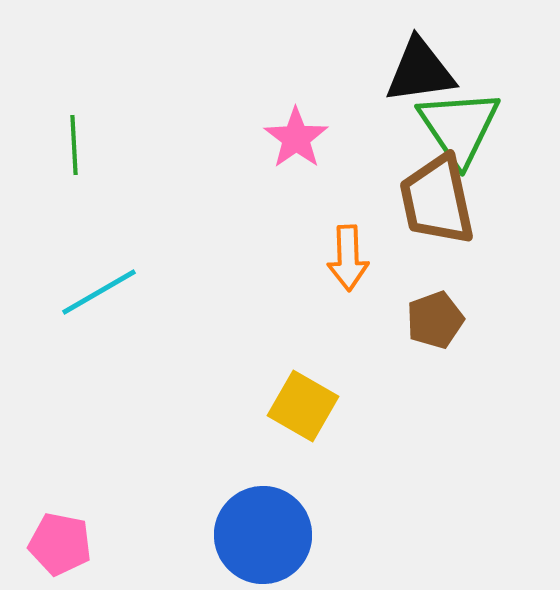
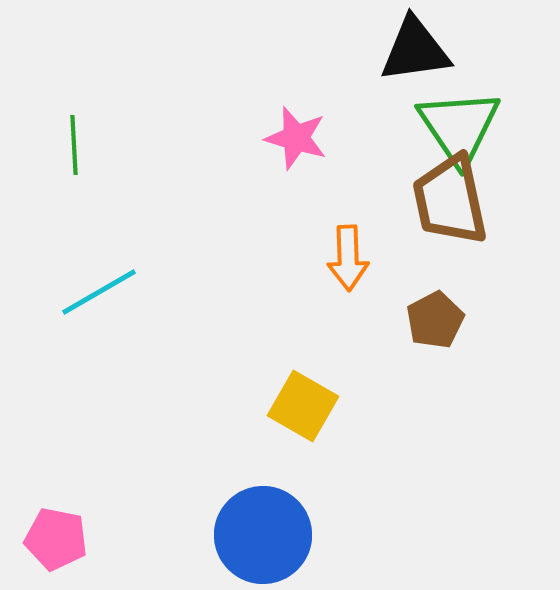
black triangle: moved 5 px left, 21 px up
pink star: rotated 20 degrees counterclockwise
brown trapezoid: moved 13 px right
brown pentagon: rotated 8 degrees counterclockwise
pink pentagon: moved 4 px left, 5 px up
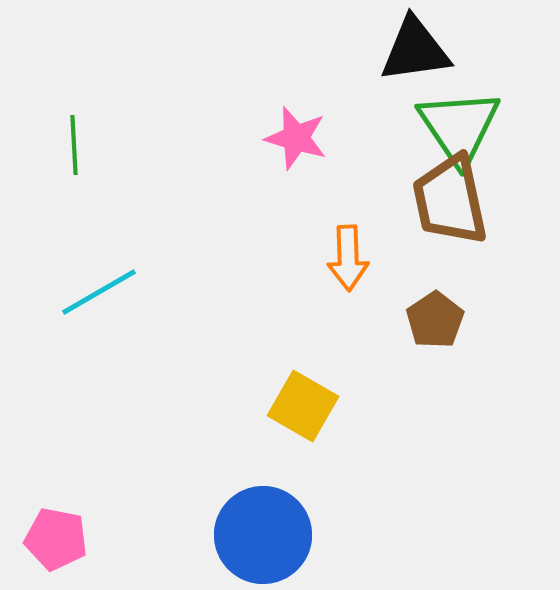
brown pentagon: rotated 6 degrees counterclockwise
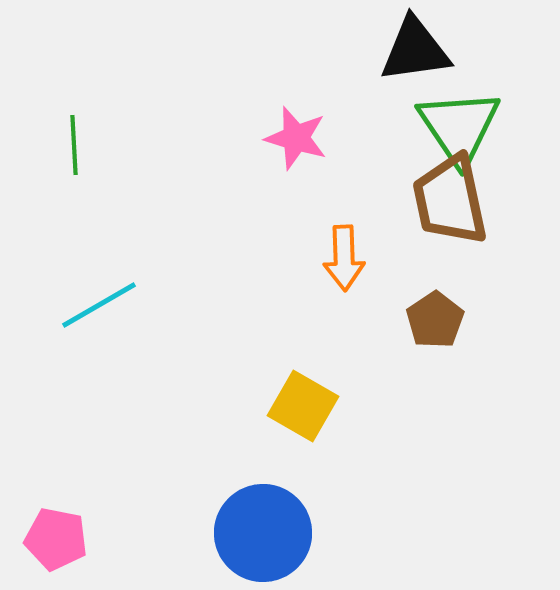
orange arrow: moved 4 px left
cyan line: moved 13 px down
blue circle: moved 2 px up
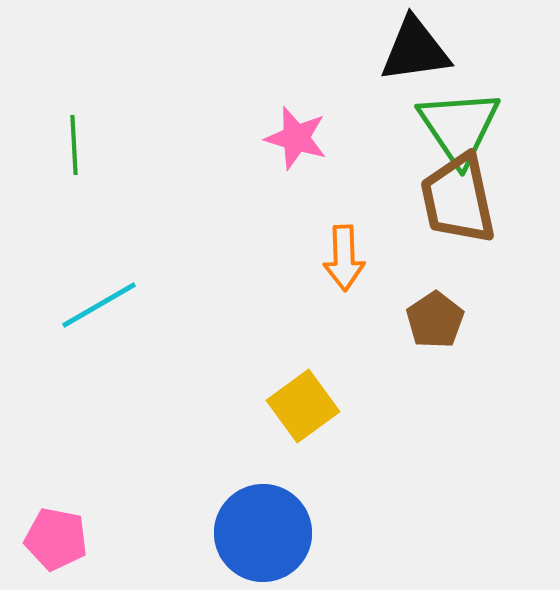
brown trapezoid: moved 8 px right, 1 px up
yellow square: rotated 24 degrees clockwise
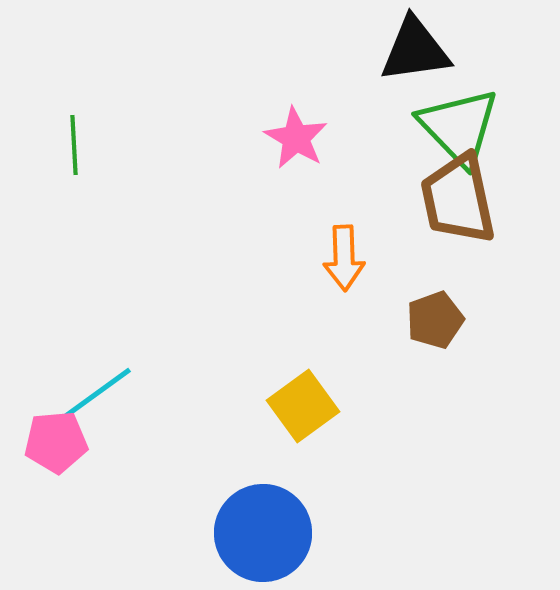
green triangle: rotated 10 degrees counterclockwise
pink star: rotated 14 degrees clockwise
cyan line: moved 3 px left, 89 px down; rotated 6 degrees counterclockwise
brown pentagon: rotated 14 degrees clockwise
pink pentagon: moved 97 px up; rotated 16 degrees counterclockwise
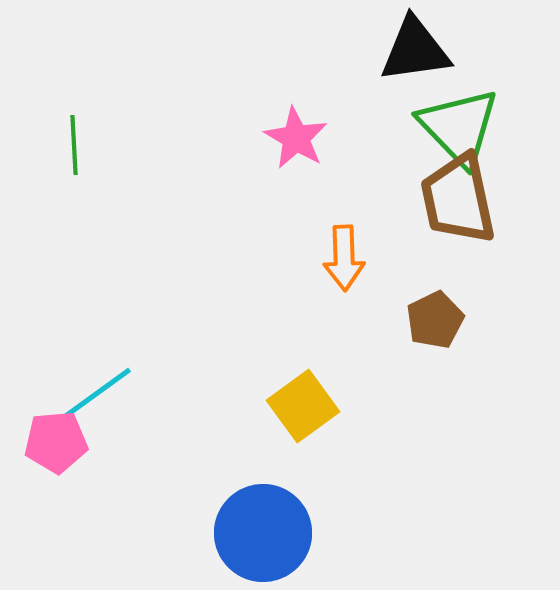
brown pentagon: rotated 6 degrees counterclockwise
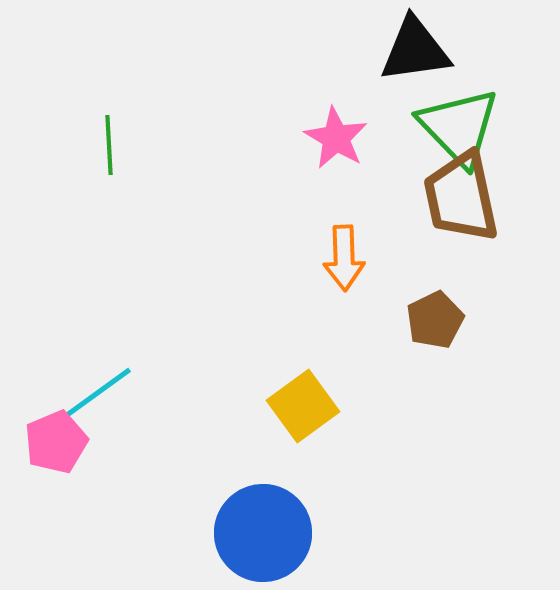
pink star: moved 40 px right
green line: moved 35 px right
brown trapezoid: moved 3 px right, 2 px up
pink pentagon: rotated 18 degrees counterclockwise
